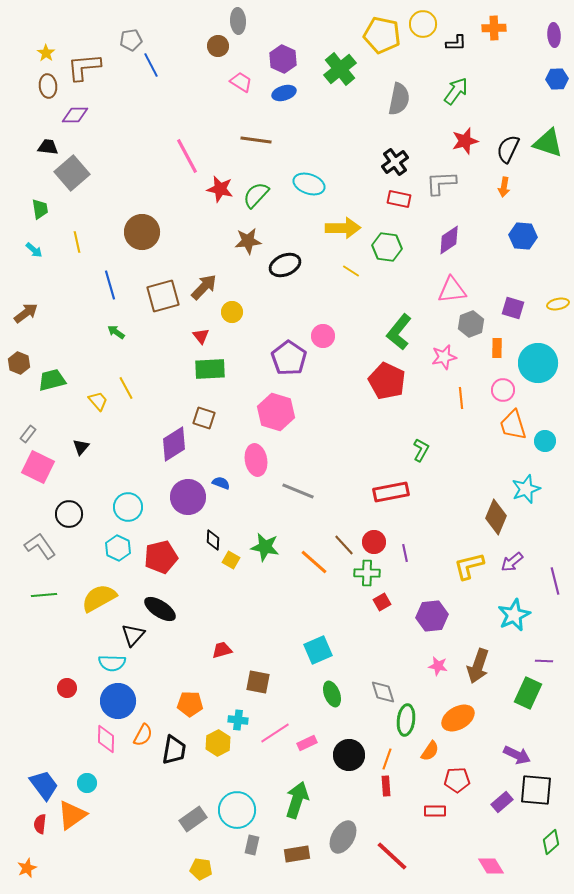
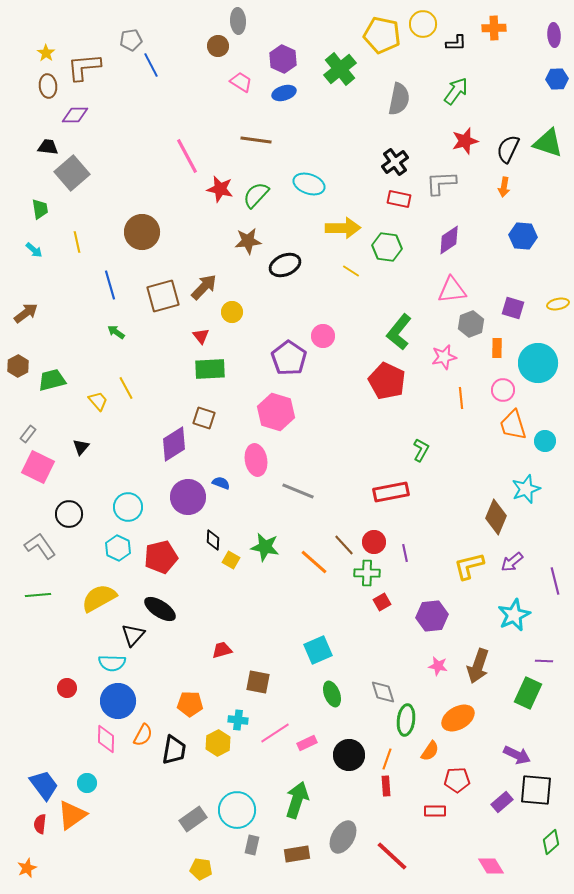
brown hexagon at (19, 363): moved 1 px left, 3 px down; rotated 10 degrees clockwise
green line at (44, 595): moved 6 px left
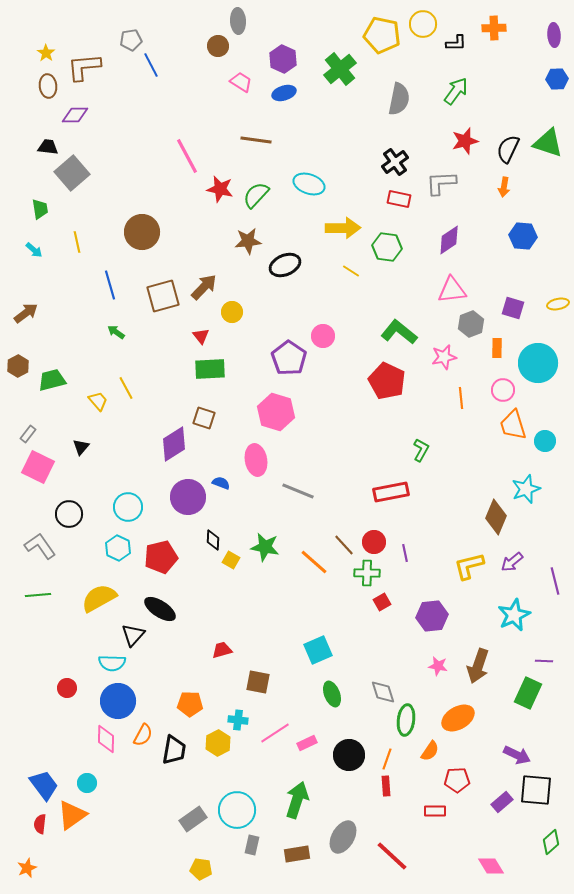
green L-shape at (399, 332): rotated 90 degrees clockwise
